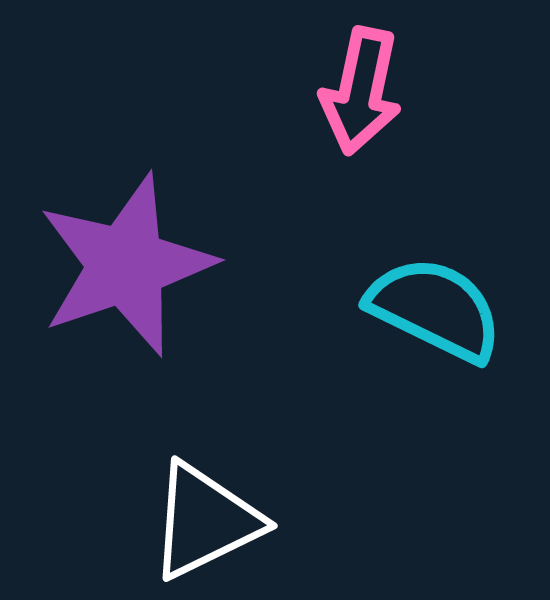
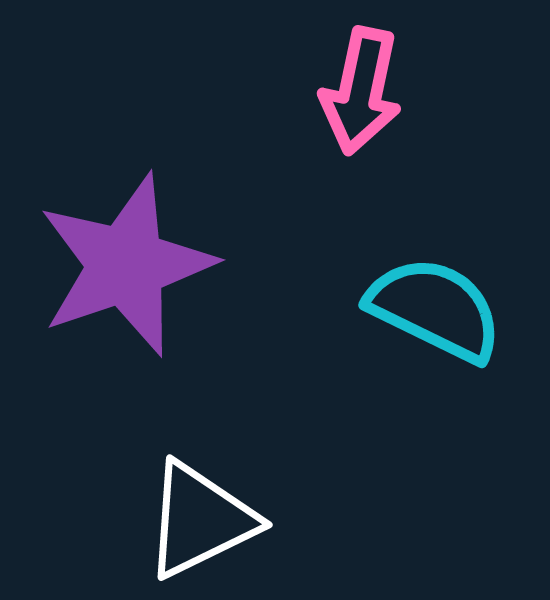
white triangle: moved 5 px left, 1 px up
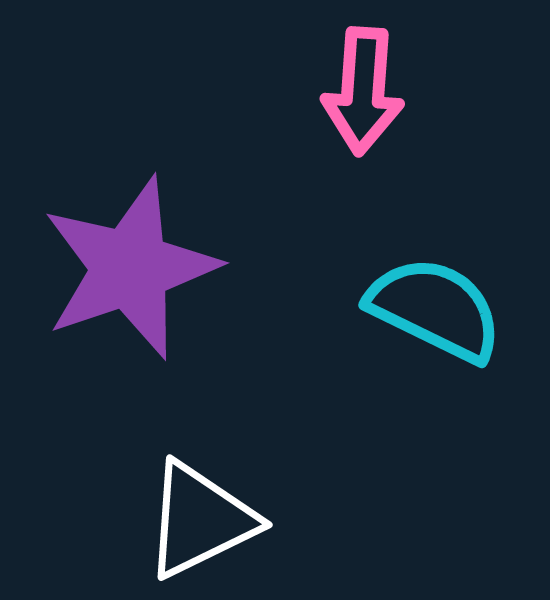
pink arrow: moved 2 px right; rotated 8 degrees counterclockwise
purple star: moved 4 px right, 3 px down
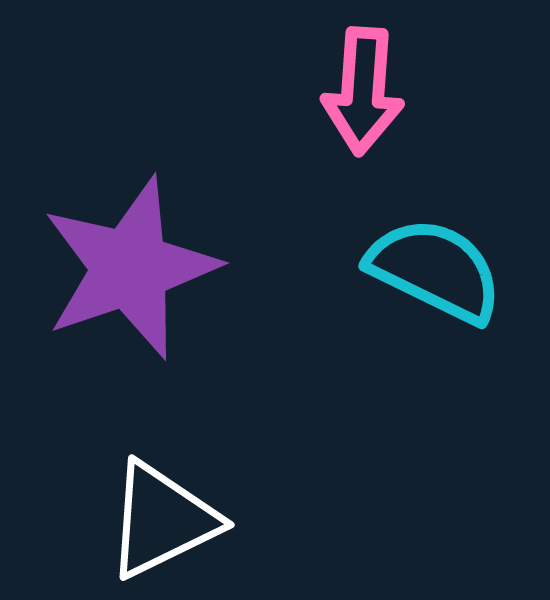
cyan semicircle: moved 39 px up
white triangle: moved 38 px left
